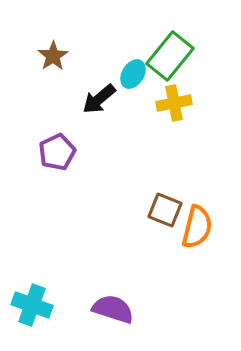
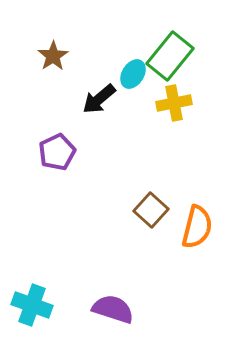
brown square: moved 14 px left; rotated 20 degrees clockwise
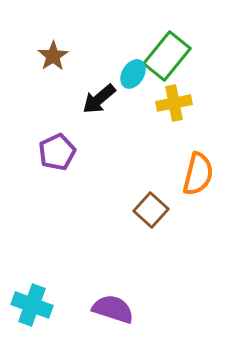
green rectangle: moved 3 px left
orange semicircle: moved 1 px right, 53 px up
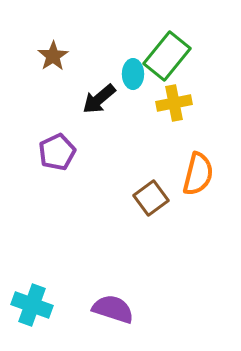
cyan ellipse: rotated 32 degrees counterclockwise
brown square: moved 12 px up; rotated 12 degrees clockwise
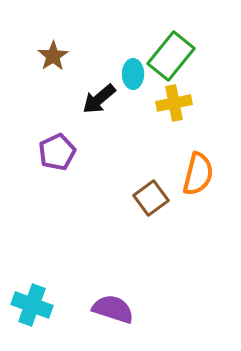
green rectangle: moved 4 px right
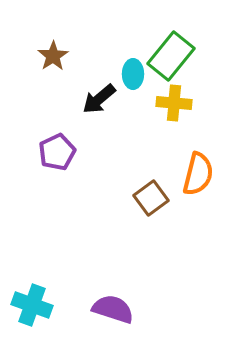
yellow cross: rotated 16 degrees clockwise
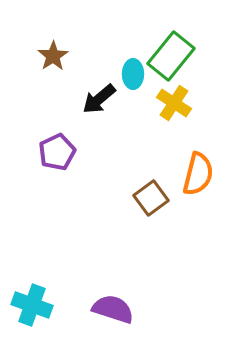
yellow cross: rotated 28 degrees clockwise
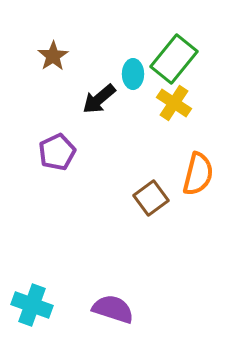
green rectangle: moved 3 px right, 3 px down
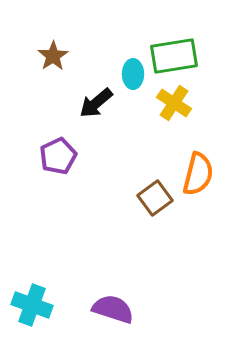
green rectangle: moved 3 px up; rotated 42 degrees clockwise
black arrow: moved 3 px left, 4 px down
purple pentagon: moved 1 px right, 4 px down
brown square: moved 4 px right
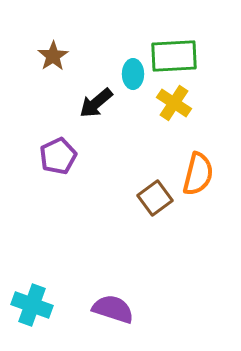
green rectangle: rotated 6 degrees clockwise
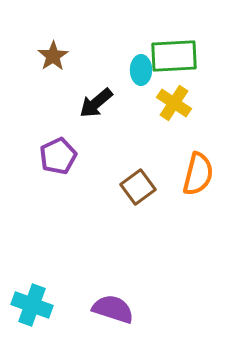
cyan ellipse: moved 8 px right, 4 px up
brown square: moved 17 px left, 11 px up
